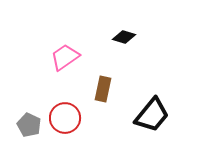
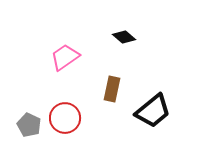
black diamond: rotated 25 degrees clockwise
brown rectangle: moved 9 px right
black trapezoid: moved 1 px right, 4 px up; rotated 12 degrees clockwise
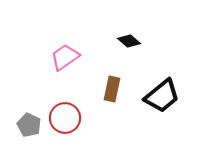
black diamond: moved 5 px right, 4 px down
black trapezoid: moved 9 px right, 15 px up
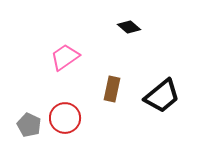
black diamond: moved 14 px up
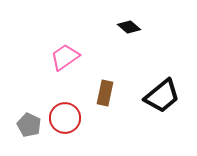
brown rectangle: moved 7 px left, 4 px down
